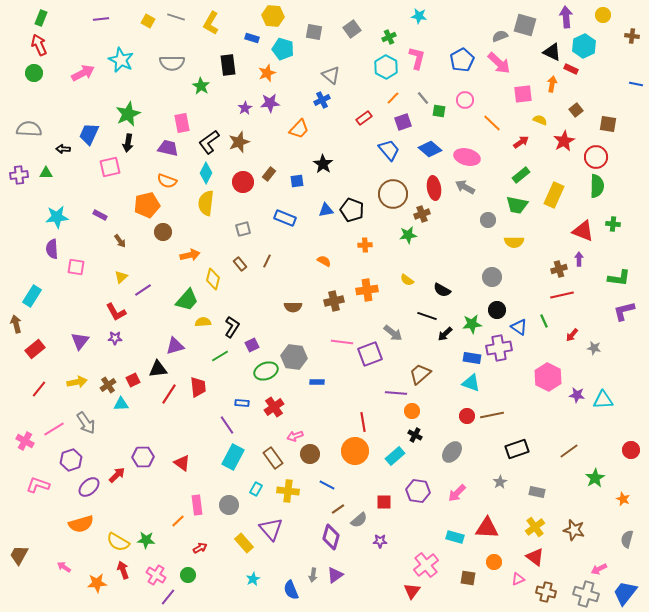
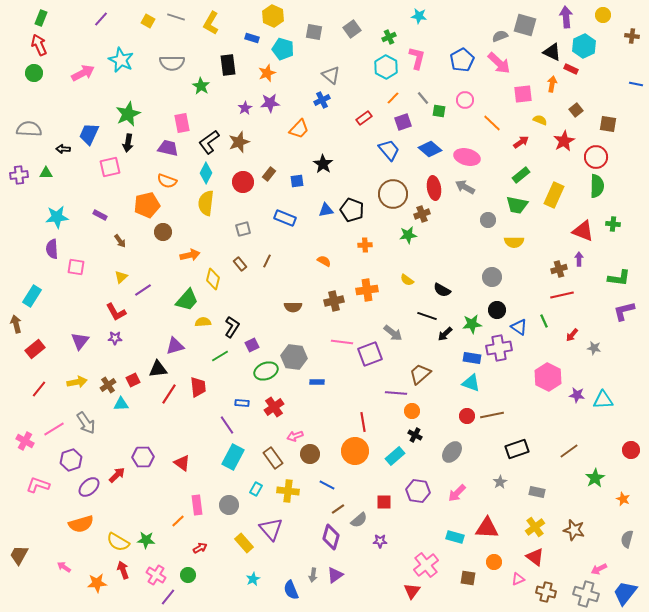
yellow hexagon at (273, 16): rotated 20 degrees clockwise
purple line at (101, 19): rotated 42 degrees counterclockwise
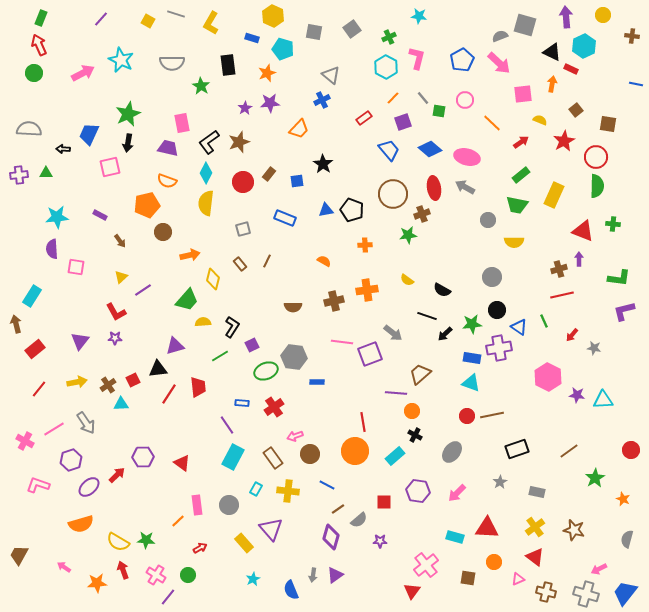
gray line at (176, 17): moved 3 px up
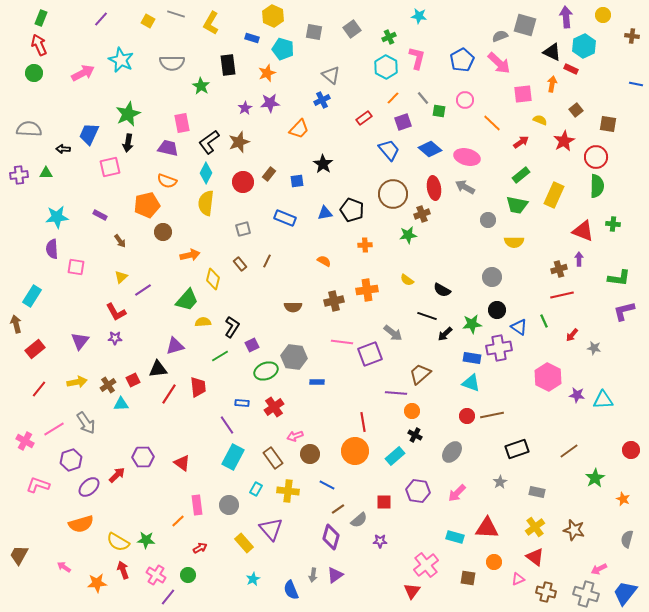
blue triangle at (326, 210): moved 1 px left, 3 px down
